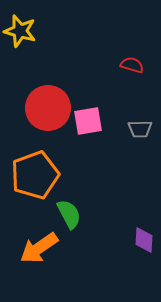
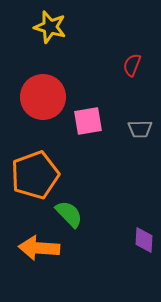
yellow star: moved 30 px right, 4 px up
red semicircle: rotated 85 degrees counterclockwise
red circle: moved 5 px left, 11 px up
green semicircle: rotated 16 degrees counterclockwise
orange arrow: rotated 39 degrees clockwise
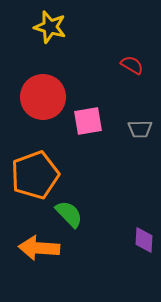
red semicircle: rotated 100 degrees clockwise
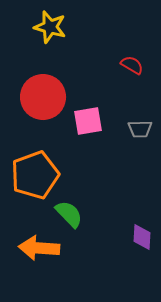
purple diamond: moved 2 px left, 3 px up
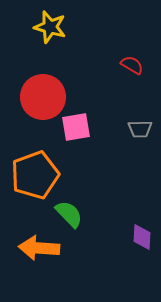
pink square: moved 12 px left, 6 px down
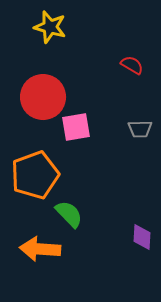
orange arrow: moved 1 px right, 1 px down
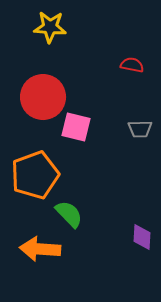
yellow star: rotated 12 degrees counterclockwise
red semicircle: rotated 20 degrees counterclockwise
pink square: rotated 24 degrees clockwise
